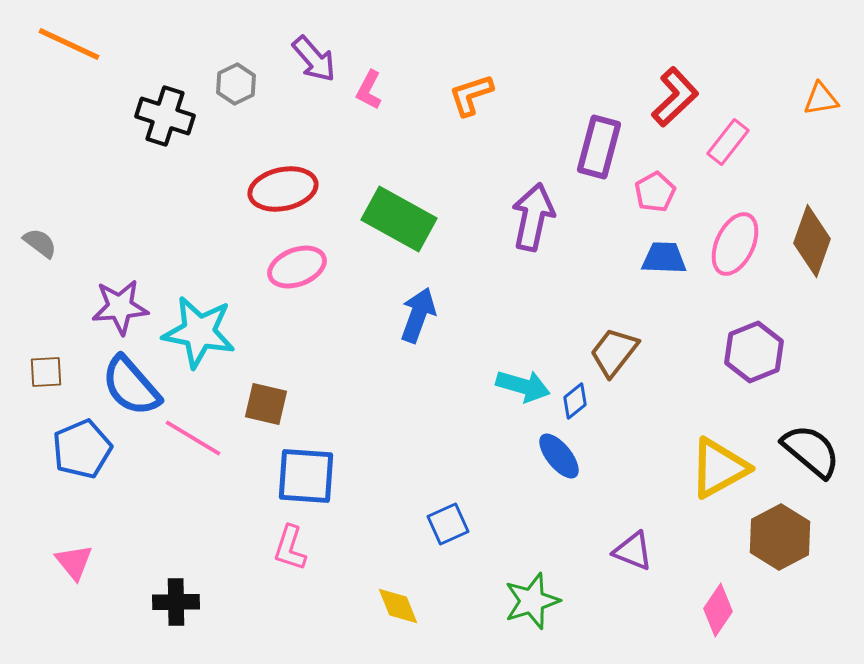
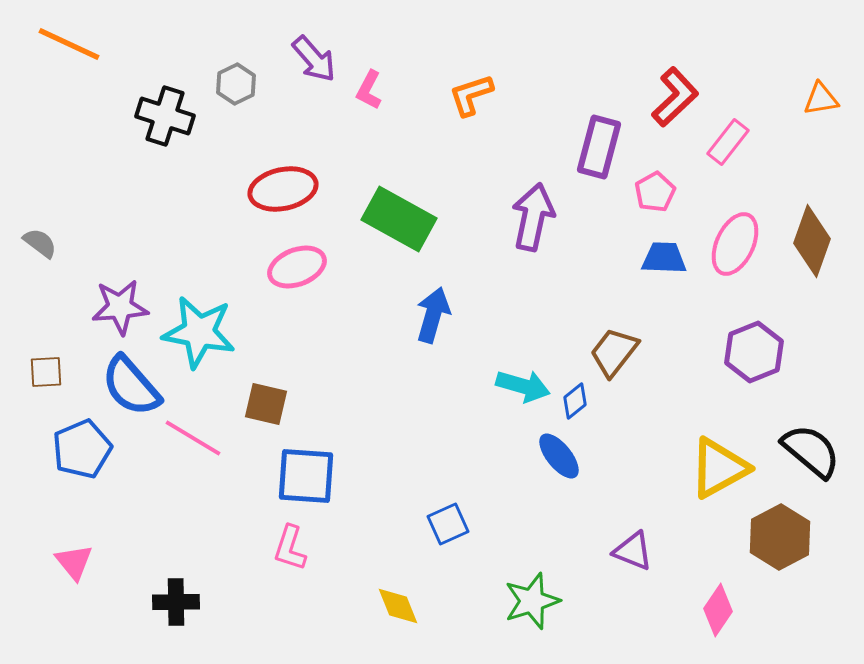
blue arrow at (418, 315): moved 15 px right; rotated 4 degrees counterclockwise
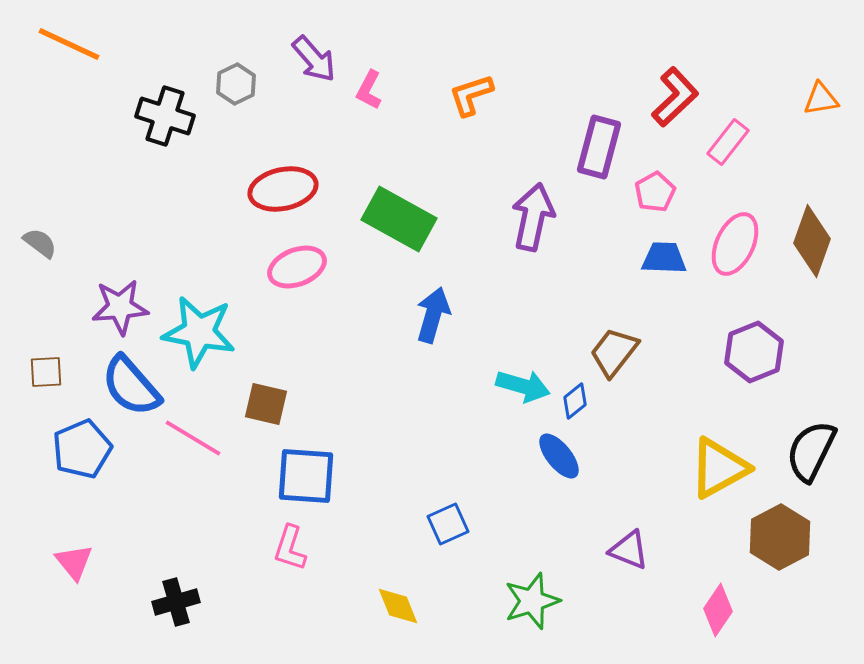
black semicircle at (811, 451): rotated 104 degrees counterclockwise
purple triangle at (633, 551): moved 4 px left, 1 px up
black cross at (176, 602): rotated 15 degrees counterclockwise
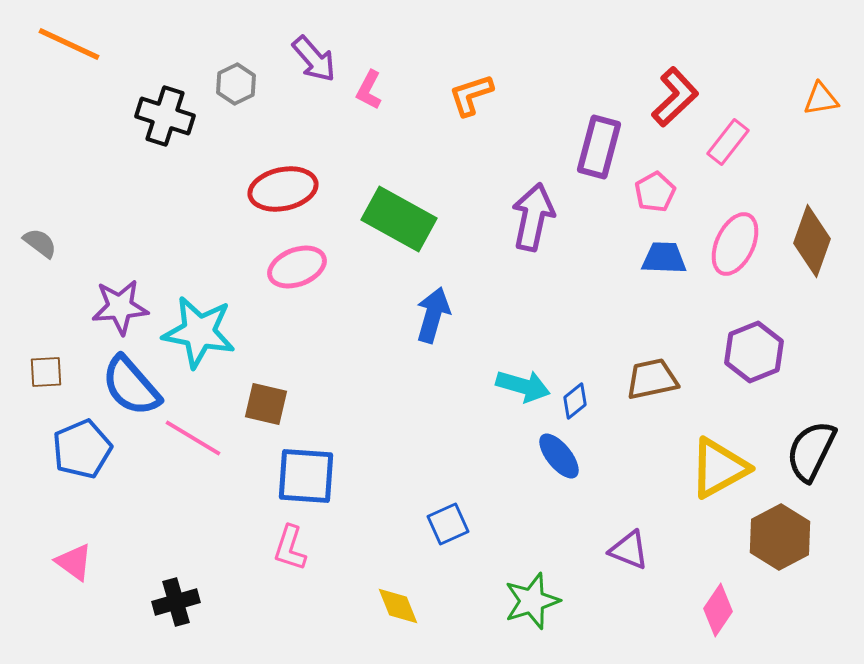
brown trapezoid at (614, 352): moved 38 px right, 27 px down; rotated 40 degrees clockwise
pink triangle at (74, 562): rotated 15 degrees counterclockwise
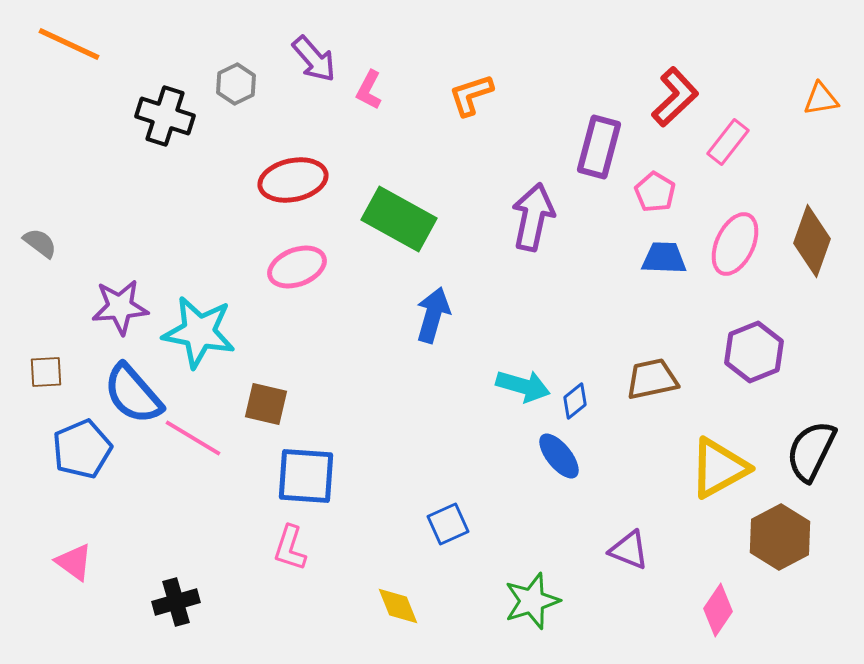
red ellipse at (283, 189): moved 10 px right, 9 px up
pink pentagon at (655, 192): rotated 12 degrees counterclockwise
blue semicircle at (131, 386): moved 2 px right, 8 px down
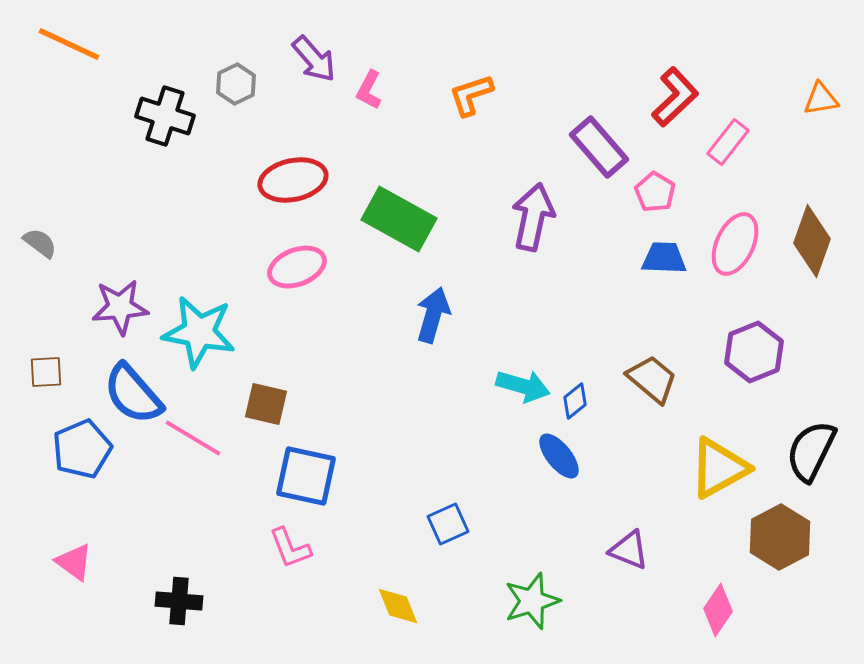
purple rectangle at (599, 147): rotated 56 degrees counterclockwise
brown trapezoid at (652, 379): rotated 52 degrees clockwise
blue square at (306, 476): rotated 8 degrees clockwise
pink L-shape at (290, 548): rotated 39 degrees counterclockwise
black cross at (176, 602): moved 3 px right, 1 px up; rotated 21 degrees clockwise
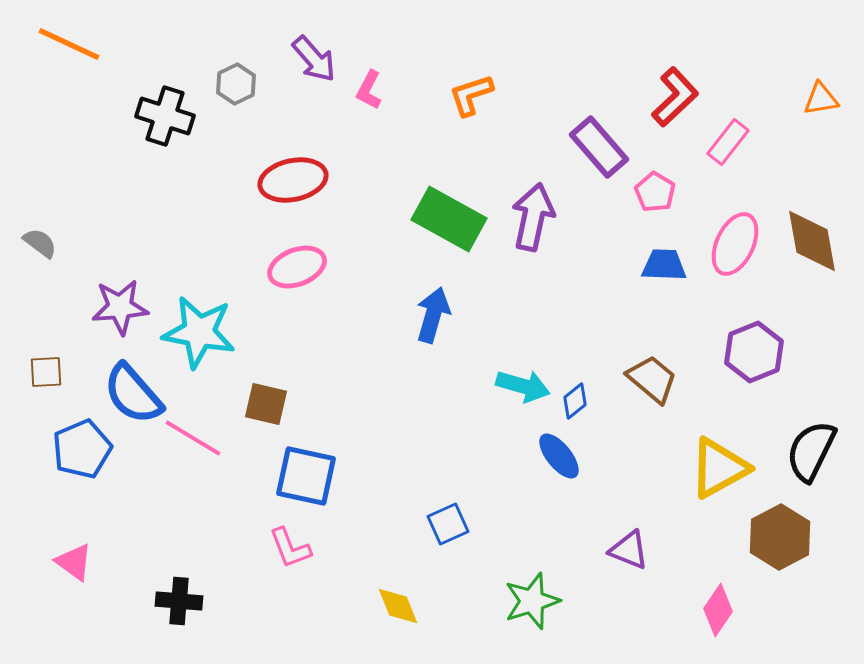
green rectangle at (399, 219): moved 50 px right
brown diamond at (812, 241): rotated 30 degrees counterclockwise
blue trapezoid at (664, 258): moved 7 px down
